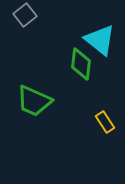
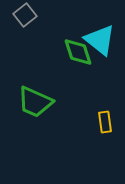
green diamond: moved 3 px left, 12 px up; rotated 24 degrees counterclockwise
green trapezoid: moved 1 px right, 1 px down
yellow rectangle: rotated 25 degrees clockwise
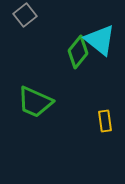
green diamond: rotated 56 degrees clockwise
yellow rectangle: moved 1 px up
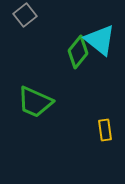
yellow rectangle: moved 9 px down
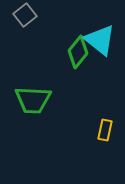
green trapezoid: moved 2 px left, 2 px up; rotated 21 degrees counterclockwise
yellow rectangle: rotated 20 degrees clockwise
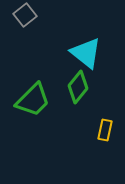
cyan triangle: moved 14 px left, 13 px down
green diamond: moved 35 px down
green trapezoid: rotated 48 degrees counterclockwise
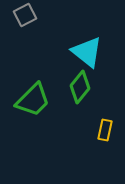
gray square: rotated 10 degrees clockwise
cyan triangle: moved 1 px right, 1 px up
green diamond: moved 2 px right
